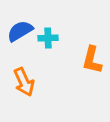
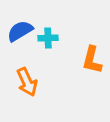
orange arrow: moved 3 px right
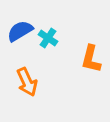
cyan cross: rotated 36 degrees clockwise
orange L-shape: moved 1 px left, 1 px up
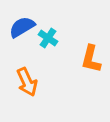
blue semicircle: moved 2 px right, 4 px up
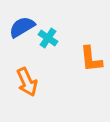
orange L-shape: rotated 20 degrees counterclockwise
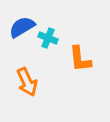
cyan cross: rotated 12 degrees counterclockwise
orange L-shape: moved 11 px left
